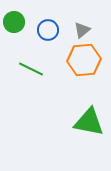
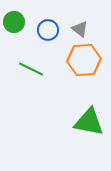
gray triangle: moved 2 px left, 1 px up; rotated 42 degrees counterclockwise
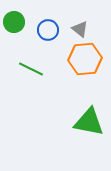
orange hexagon: moved 1 px right, 1 px up
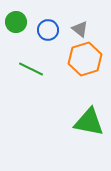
green circle: moved 2 px right
orange hexagon: rotated 12 degrees counterclockwise
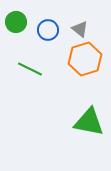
green line: moved 1 px left
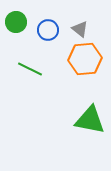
orange hexagon: rotated 12 degrees clockwise
green triangle: moved 1 px right, 2 px up
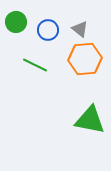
green line: moved 5 px right, 4 px up
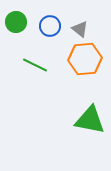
blue circle: moved 2 px right, 4 px up
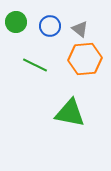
green triangle: moved 20 px left, 7 px up
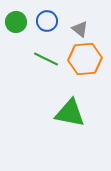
blue circle: moved 3 px left, 5 px up
green line: moved 11 px right, 6 px up
